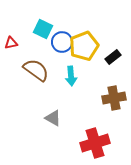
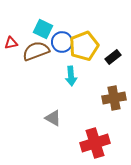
brown semicircle: moved 19 px up; rotated 56 degrees counterclockwise
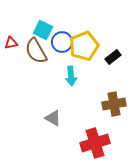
cyan square: moved 1 px down
brown semicircle: rotated 100 degrees counterclockwise
brown cross: moved 6 px down
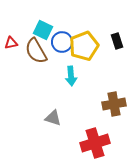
black rectangle: moved 4 px right, 16 px up; rotated 70 degrees counterclockwise
gray triangle: rotated 12 degrees counterclockwise
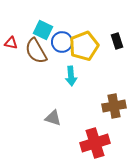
red triangle: rotated 24 degrees clockwise
brown cross: moved 2 px down
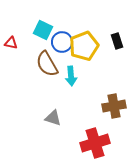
brown semicircle: moved 11 px right, 13 px down
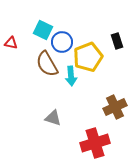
yellow pentagon: moved 4 px right, 11 px down
brown cross: moved 1 px right, 1 px down; rotated 15 degrees counterclockwise
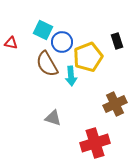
brown cross: moved 3 px up
